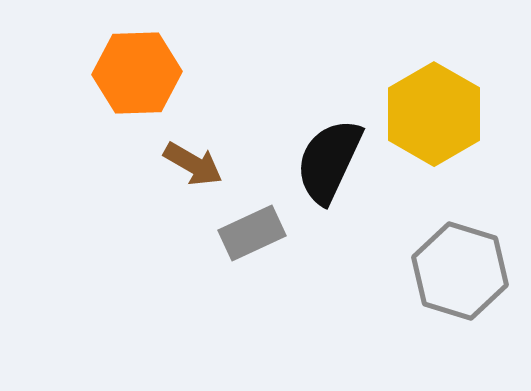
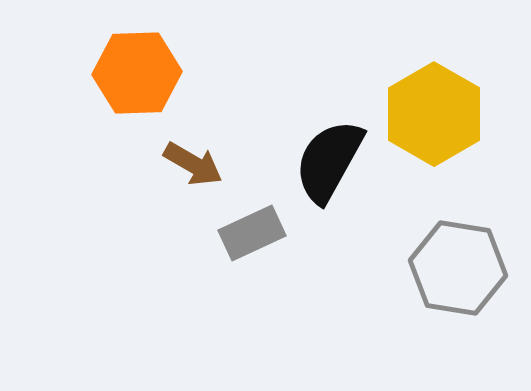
black semicircle: rotated 4 degrees clockwise
gray hexagon: moved 2 px left, 3 px up; rotated 8 degrees counterclockwise
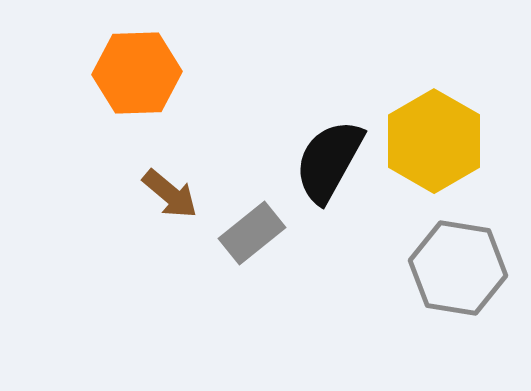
yellow hexagon: moved 27 px down
brown arrow: moved 23 px left, 30 px down; rotated 10 degrees clockwise
gray rectangle: rotated 14 degrees counterclockwise
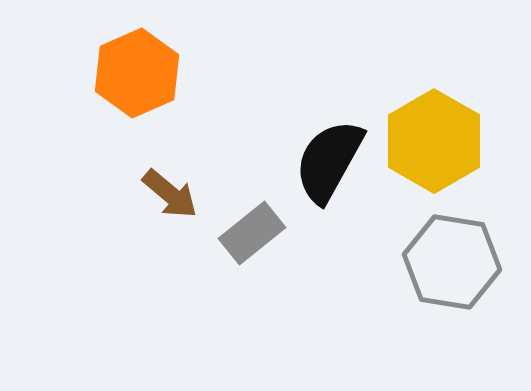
orange hexagon: rotated 22 degrees counterclockwise
gray hexagon: moved 6 px left, 6 px up
